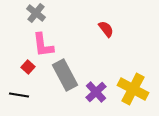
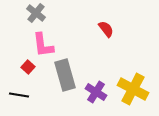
gray rectangle: rotated 12 degrees clockwise
purple cross: rotated 15 degrees counterclockwise
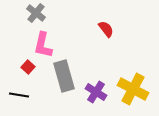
pink L-shape: rotated 20 degrees clockwise
gray rectangle: moved 1 px left, 1 px down
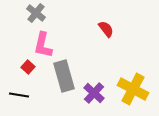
purple cross: moved 2 px left, 1 px down; rotated 10 degrees clockwise
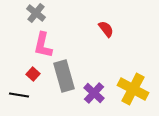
red square: moved 5 px right, 7 px down
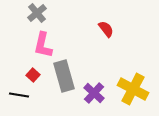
gray cross: moved 1 px right; rotated 12 degrees clockwise
red square: moved 1 px down
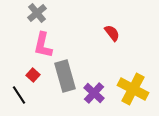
red semicircle: moved 6 px right, 4 px down
gray rectangle: moved 1 px right
black line: rotated 48 degrees clockwise
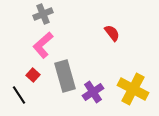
gray cross: moved 6 px right, 1 px down; rotated 18 degrees clockwise
pink L-shape: rotated 36 degrees clockwise
purple cross: moved 1 px left, 1 px up; rotated 15 degrees clockwise
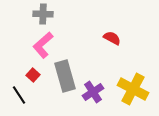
gray cross: rotated 24 degrees clockwise
red semicircle: moved 5 px down; rotated 24 degrees counterclockwise
